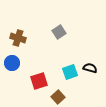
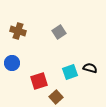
brown cross: moved 7 px up
brown square: moved 2 px left
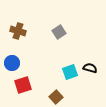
red square: moved 16 px left, 4 px down
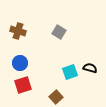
gray square: rotated 24 degrees counterclockwise
blue circle: moved 8 px right
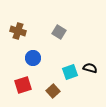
blue circle: moved 13 px right, 5 px up
brown square: moved 3 px left, 6 px up
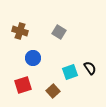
brown cross: moved 2 px right
black semicircle: rotated 40 degrees clockwise
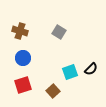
blue circle: moved 10 px left
black semicircle: moved 1 px right, 1 px down; rotated 80 degrees clockwise
